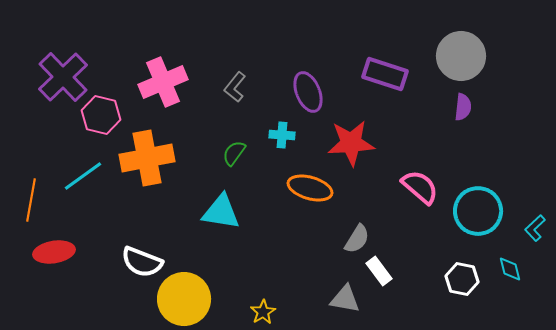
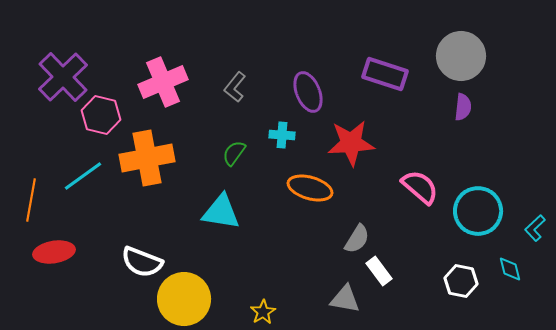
white hexagon: moved 1 px left, 2 px down
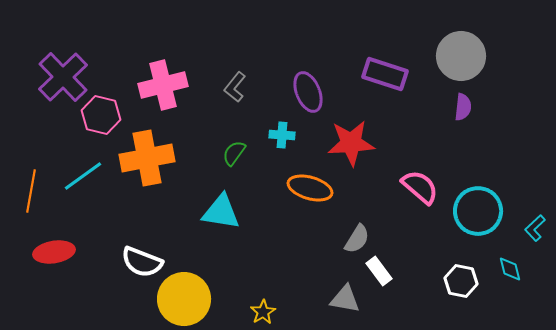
pink cross: moved 3 px down; rotated 9 degrees clockwise
orange line: moved 9 px up
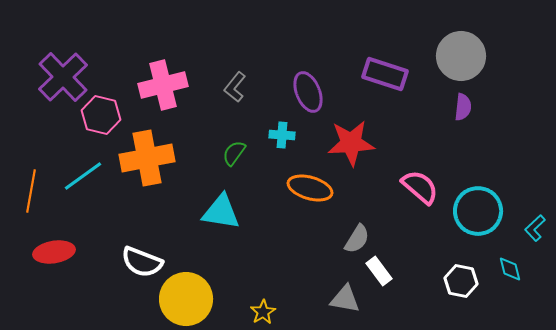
yellow circle: moved 2 px right
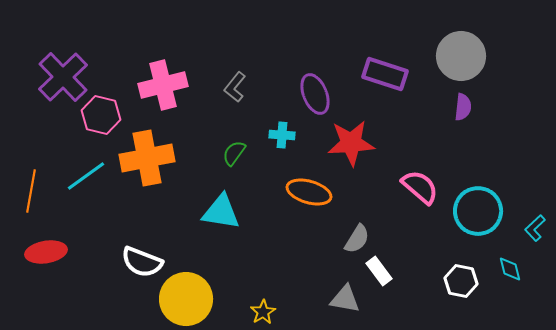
purple ellipse: moved 7 px right, 2 px down
cyan line: moved 3 px right
orange ellipse: moved 1 px left, 4 px down
red ellipse: moved 8 px left
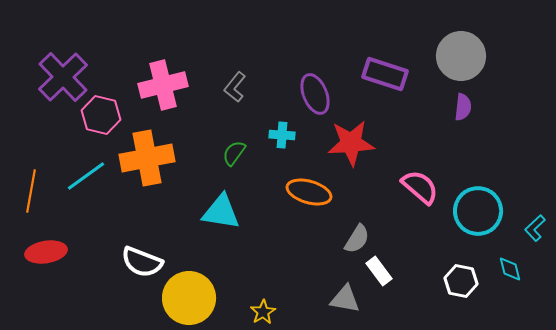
yellow circle: moved 3 px right, 1 px up
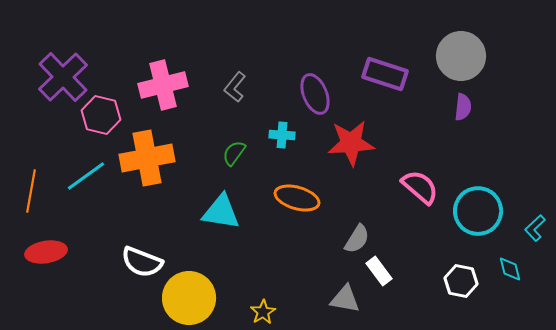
orange ellipse: moved 12 px left, 6 px down
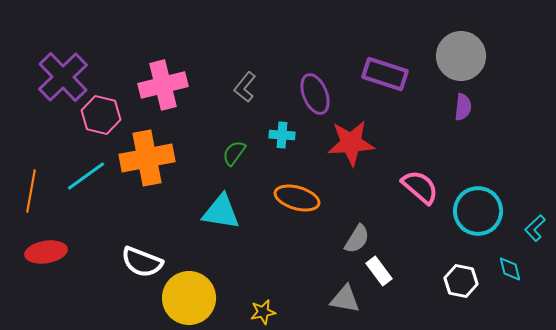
gray L-shape: moved 10 px right
yellow star: rotated 20 degrees clockwise
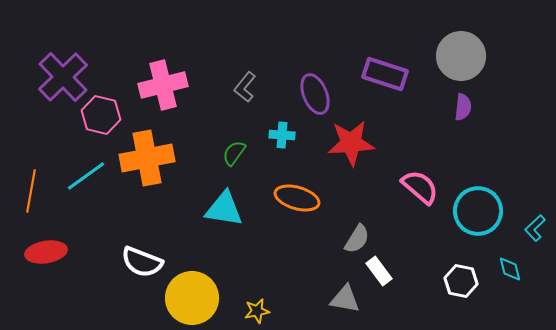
cyan triangle: moved 3 px right, 3 px up
yellow circle: moved 3 px right
yellow star: moved 6 px left, 1 px up
